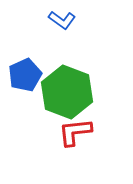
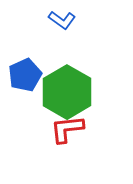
green hexagon: rotated 9 degrees clockwise
red L-shape: moved 8 px left, 3 px up
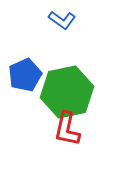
green hexagon: rotated 18 degrees clockwise
red L-shape: rotated 72 degrees counterclockwise
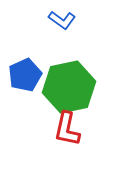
green hexagon: moved 2 px right, 5 px up
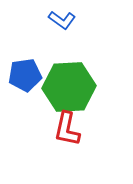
blue pentagon: rotated 16 degrees clockwise
green hexagon: rotated 9 degrees clockwise
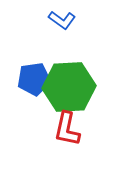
blue pentagon: moved 9 px right, 4 px down
